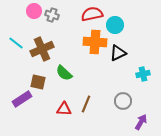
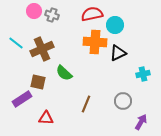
red triangle: moved 18 px left, 9 px down
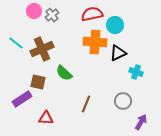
gray cross: rotated 32 degrees clockwise
cyan cross: moved 7 px left, 2 px up; rotated 32 degrees clockwise
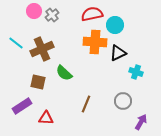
purple rectangle: moved 7 px down
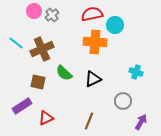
black triangle: moved 25 px left, 26 px down
brown line: moved 3 px right, 17 px down
red triangle: rotated 28 degrees counterclockwise
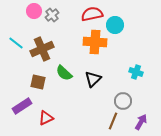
black triangle: rotated 18 degrees counterclockwise
brown line: moved 24 px right
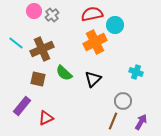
orange cross: rotated 30 degrees counterclockwise
brown square: moved 3 px up
purple rectangle: rotated 18 degrees counterclockwise
